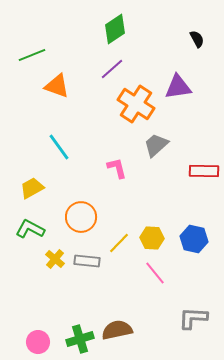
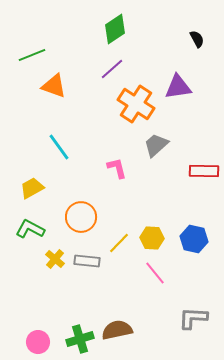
orange triangle: moved 3 px left
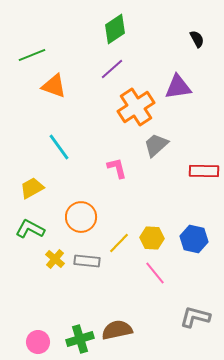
orange cross: moved 3 px down; rotated 24 degrees clockwise
gray L-shape: moved 2 px right, 1 px up; rotated 12 degrees clockwise
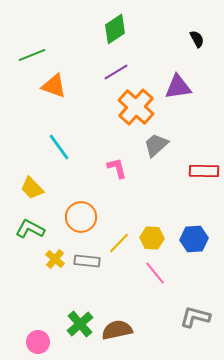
purple line: moved 4 px right, 3 px down; rotated 10 degrees clockwise
orange cross: rotated 15 degrees counterclockwise
yellow trapezoid: rotated 105 degrees counterclockwise
blue hexagon: rotated 16 degrees counterclockwise
green cross: moved 15 px up; rotated 24 degrees counterclockwise
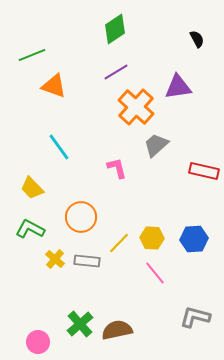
red rectangle: rotated 12 degrees clockwise
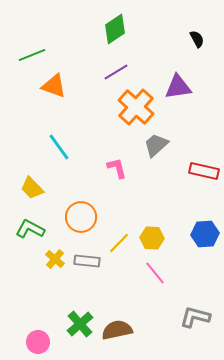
blue hexagon: moved 11 px right, 5 px up
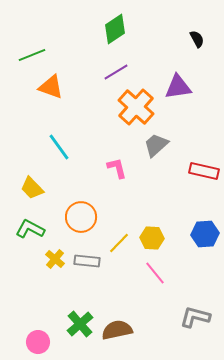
orange triangle: moved 3 px left, 1 px down
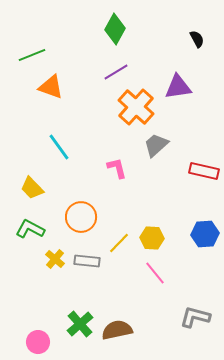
green diamond: rotated 28 degrees counterclockwise
